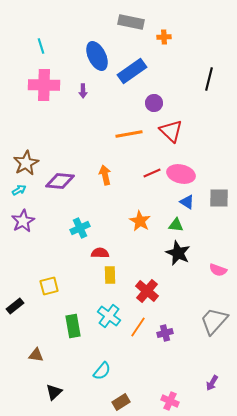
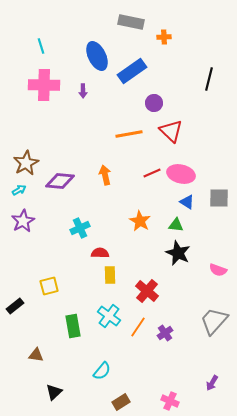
purple cross at (165, 333): rotated 21 degrees counterclockwise
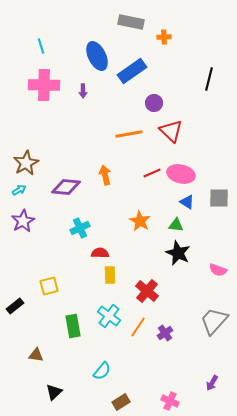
purple diamond at (60, 181): moved 6 px right, 6 px down
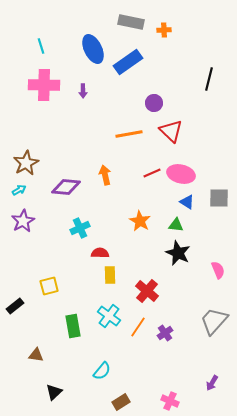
orange cross at (164, 37): moved 7 px up
blue ellipse at (97, 56): moved 4 px left, 7 px up
blue rectangle at (132, 71): moved 4 px left, 9 px up
pink semicircle at (218, 270): rotated 132 degrees counterclockwise
